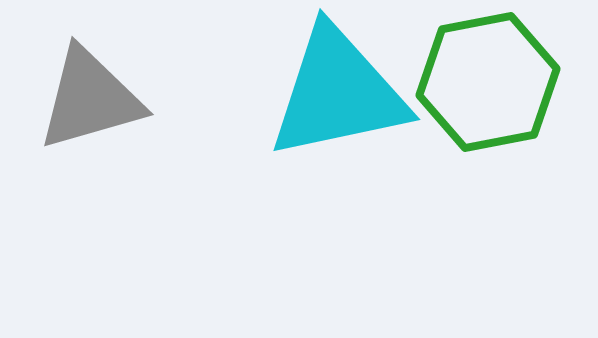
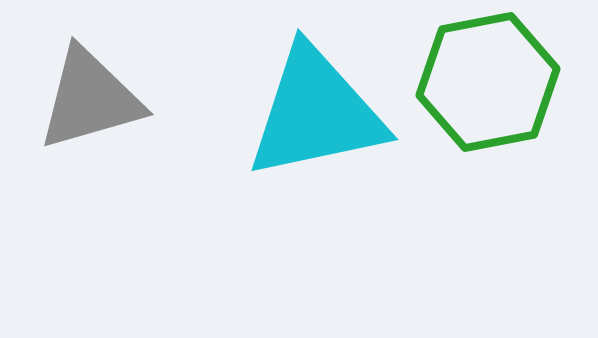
cyan triangle: moved 22 px left, 20 px down
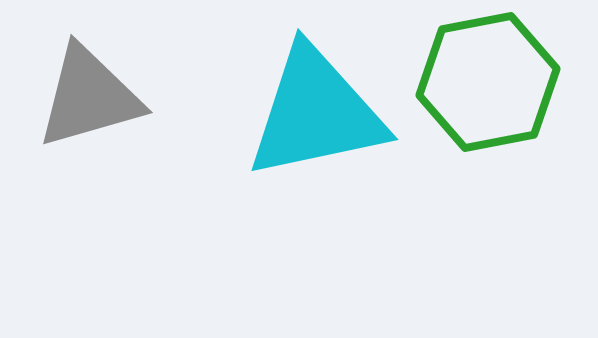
gray triangle: moved 1 px left, 2 px up
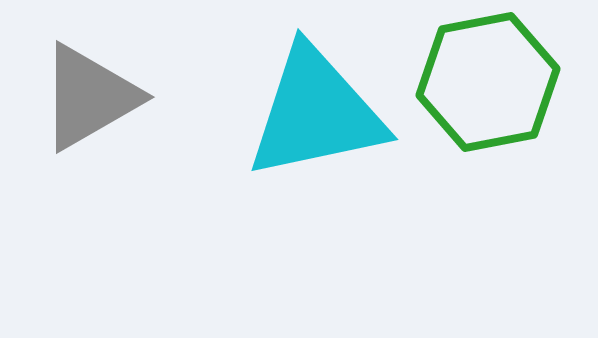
gray triangle: rotated 14 degrees counterclockwise
